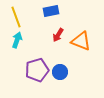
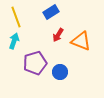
blue rectangle: moved 1 px down; rotated 21 degrees counterclockwise
cyan arrow: moved 3 px left, 1 px down
purple pentagon: moved 2 px left, 7 px up
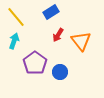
yellow line: rotated 20 degrees counterclockwise
orange triangle: rotated 30 degrees clockwise
purple pentagon: rotated 20 degrees counterclockwise
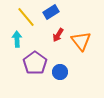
yellow line: moved 10 px right
cyan arrow: moved 3 px right, 2 px up; rotated 21 degrees counterclockwise
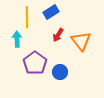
yellow line: moved 1 px right; rotated 40 degrees clockwise
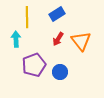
blue rectangle: moved 6 px right, 2 px down
red arrow: moved 4 px down
cyan arrow: moved 1 px left
purple pentagon: moved 1 px left, 2 px down; rotated 15 degrees clockwise
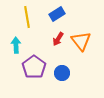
yellow line: rotated 10 degrees counterclockwise
cyan arrow: moved 6 px down
purple pentagon: moved 2 px down; rotated 15 degrees counterclockwise
blue circle: moved 2 px right, 1 px down
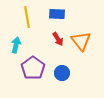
blue rectangle: rotated 35 degrees clockwise
red arrow: rotated 64 degrees counterclockwise
cyan arrow: rotated 14 degrees clockwise
purple pentagon: moved 1 px left, 1 px down
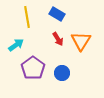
blue rectangle: rotated 28 degrees clockwise
orange triangle: rotated 10 degrees clockwise
cyan arrow: rotated 42 degrees clockwise
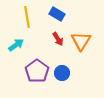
purple pentagon: moved 4 px right, 3 px down
